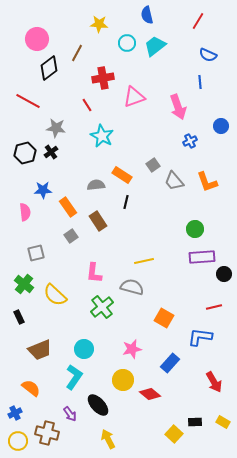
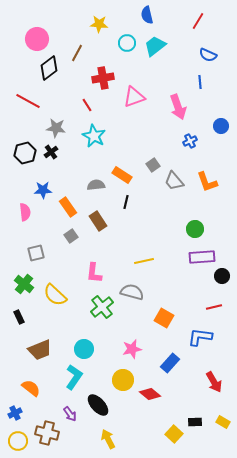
cyan star at (102, 136): moved 8 px left
black circle at (224, 274): moved 2 px left, 2 px down
gray semicircle at (132, 287): moved 5 px down
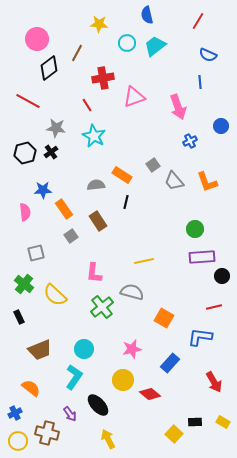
orange rectangle at (68, 207): moved 4 px left, 2 px down
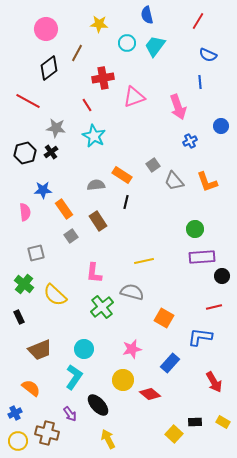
pink circle at (37, 39): moved 9 px right, 10 px up
cyan trapezoid at (155, 46): rotated 15 degrees counterclockwise
